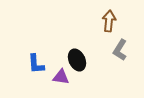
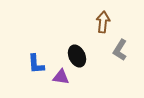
brown arrow: moved 6 px left, 1 px down
black ellipse: moved 4 px up
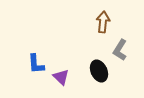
black ellipse: moved 22 px right, 15 px down
purple triangle: rotated 36 degrees clockwise
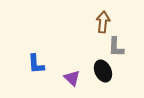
gray L-shape: moved 4 px left, 3 px up; rotated 30 degrees counterclockwise
black ellipse: moved 4 px right
purple triangle: moved 11 px right, 1 px down
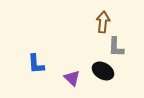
black ellipse: rotated 35 degrees counterclockwise
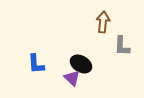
gray L-shape: moved 6 px right, 1 px up
black ellipse: moved 22 px left, 7 px up
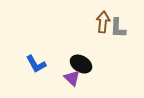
gray L-shape: moved 4 px left, 18 px up
blue L-shape: rotated 25 degrees counterclockwise
